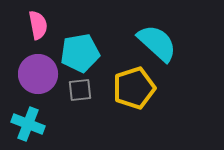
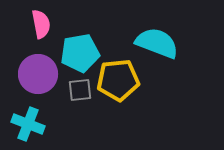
pink semicircle: moved 3 px right, 1 px up
cyan semicircle: rotated 21 degrees counterclockwise
yellow pentagon: moved 16 px left, 8 px up; rotated 12 degrees clockwise
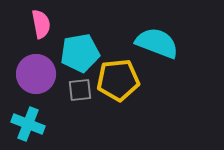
purple circle: moved 2 px left
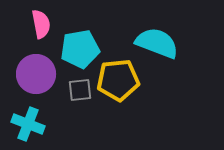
cyan pentagon: moved 4 px up
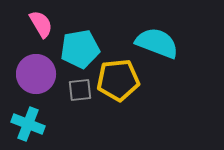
pink semicircle: rotated 20 degrees counterclockwise
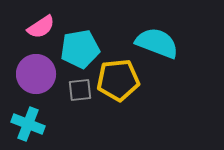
pink semicircle: moved 3 px down; rotated 88 degrees clockwise
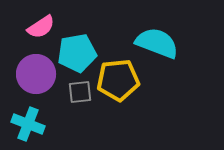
cyan pentagon: moved 3 px left, 4 px down
gray square: moved 2 px down
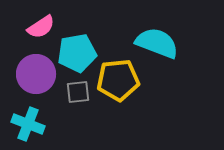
gray square: moved 2 px left
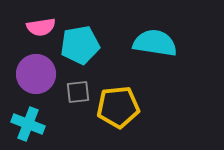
pink semicircle: rotated 24 degrees clockwise
cyan semicircle: moved 2 px left; rotated 12 degrees counterclockwise
cyan pentagon: moved 3 px right, 8 px up
yellow pentagon: moved 27 px down
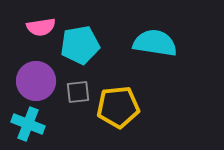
purple circle: moved 7 px down
